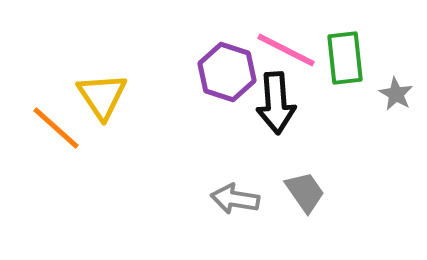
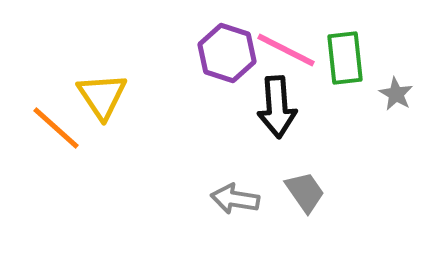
purple hexagon: moved 19 px up
black arrow: moved 1 px right, 4 px down
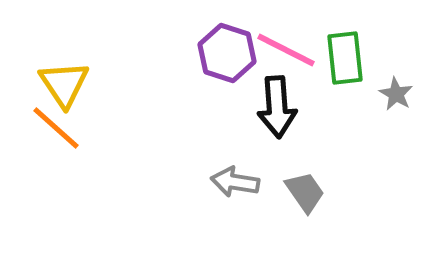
yellow triangle: moved 38 px left, 12 px up
gray arrow: moved 17 px up
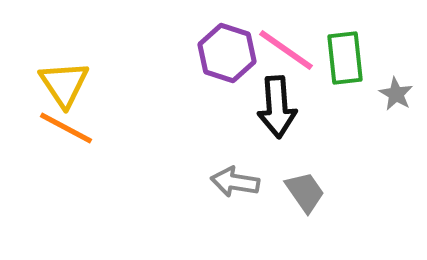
pink line: rotated 8 degrees clockwise
orange line: moved 10 px right; rotated 14 degrees counterclockwise
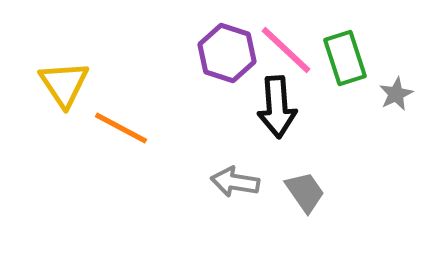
pink line: rotated 8 degrees clockwise
green rectangle: rotated 12 degrees counterclockwise
gray star: rotated 16 degrees clockwise
orange line: moved 55 px right
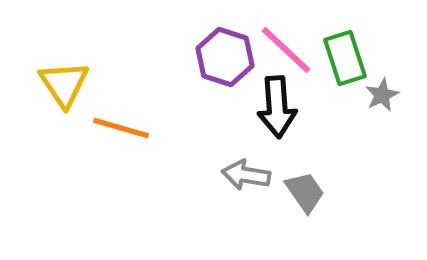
purple hexagon: moved 2 px left, 4 px down
gray star: moved 14 px left, 1 px down
orange line: rotated 12 degrees counterclockwise
gray arrow: moved 11 px right, 7 px up
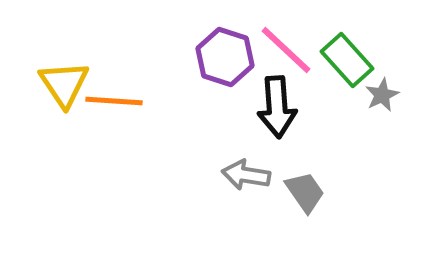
green rectangle: moved 2 px right, 2 px down; rotated 24 degrees counterclockwise
orange line: moved 7 px left, 27 px up; rotated 12 degrees counterclockwise
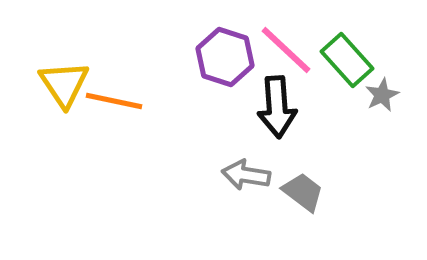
orange line: rotated 8 degrees clockwise
gray trapezoid: moved 2 px left; rotated 18 degrees counterclockwise
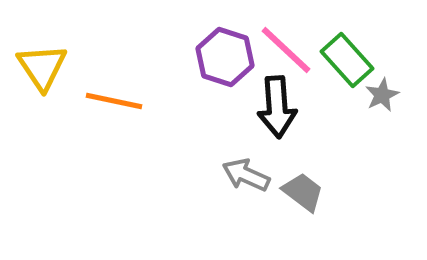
yellow triangle: moved 22 px left, 17 px up
gray arrow: rotated 15 degrees clockwise
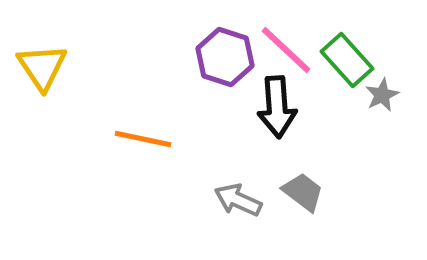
orange line: moved 29 px right, 38 px down
gray arrow: moved 8 px left, 25 px down
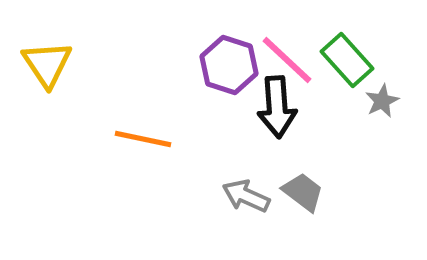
pink line: moved 1 px right, 10 px down
purple hexagon: moved 4 px right, 8 px down
yellow triangle: moved 5 px right, 3 px up
gray star: moved 6 px down
gray arrow: moved 8 px right, 4 px up
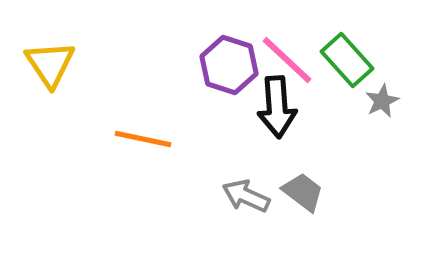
yellow triangle: moved 3 px right
